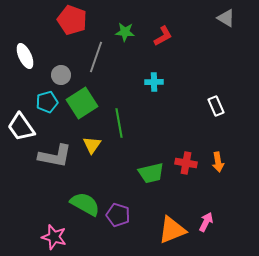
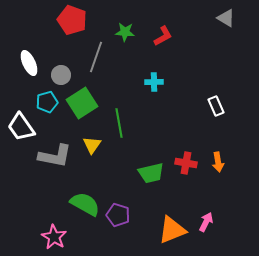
white ellipse: moved 4 px right, 7 px down
pink star: rotated 15 degrees clockwise
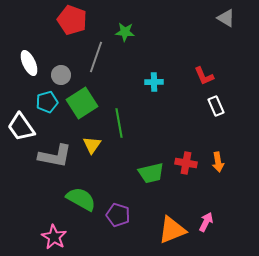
red L-shape: moved 41 px right, 40 px down; rotated 95 degrees clockwise
green semicircle: moved 4 px left, 5 px up
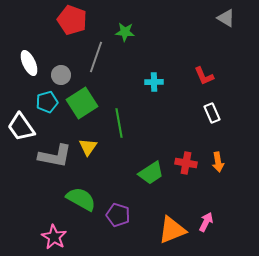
white rectangle: moved 4 px left, 7 px down
yellow triangle: moved 4 px left, 2 px down
green trapezoid: rotated 20 degrees counterclockwise
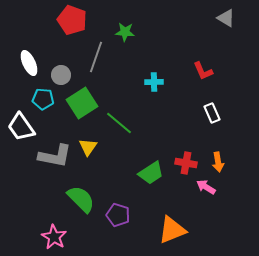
red L-shape: moved 1 px left, 5 px up
cyan pentagon: moved 4 px left, 3 px up; rotated 20 degrees clockwise
green line: rotated 40 degrees counterclockwise
green semicircle: rotated 16 degrees clockwise
pink arrow: moved 35 px up; rotated 84 degrees counterclockwise
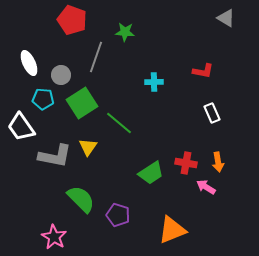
red L-shape: rotated 55 degrees counterclockwise
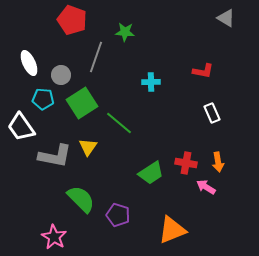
cyan cross: moved 3 px left
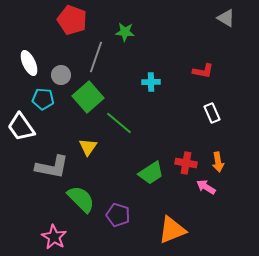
green square: moved 6 px right, 6 px up; rotated 8 degrees counterclockwise
gray L-shape: moved 3 px left, 11 px down
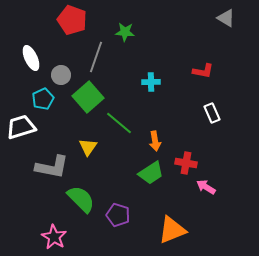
white ellipse: moved 2 px right, 5 px up
cyan pentagon: rotated 30 degrees counterclockwise
white trapezoid: rotated 108 degrees clockwise
orange arrow: moved 63 px left, 21 px up
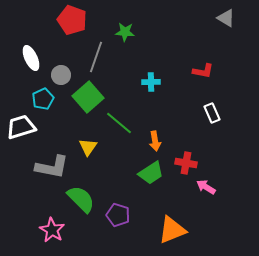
pink star: moved 2 px left, 7 px up
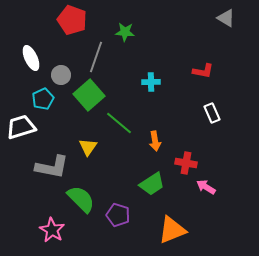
green square: moved 1 px right, 2 px up
green trapezoid: moved 1 px right, 11 px down
